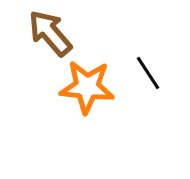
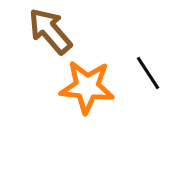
brown arrow: moved 2 px up
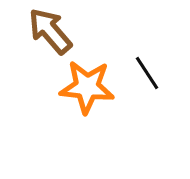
black line: moved 1 px left
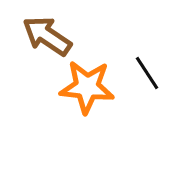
brown arrow: moved 3 px left, 5 px down; rotated 15 degrees counterclockwise
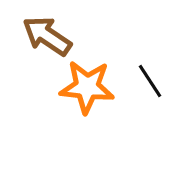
black line: moved 3 px right, 8 px down
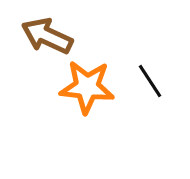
brown arrow: rotated 9 degrees counterclockwise
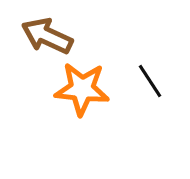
orange star: moved 5 px left, 2 px down
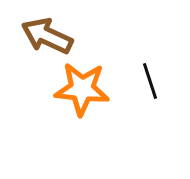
black line: rotated 15 degrees clockwise
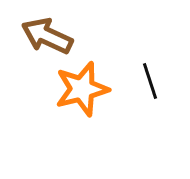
orange star: rotated 20 degrees counterclockwise
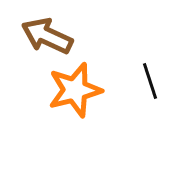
orange star: moved 7 px left, 1 px down
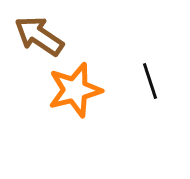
brown arrow: moved 8 px left; rotated 9 degrees clockwise
